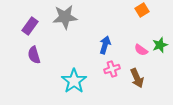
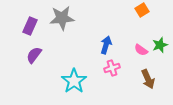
gray star: moved 3 px left, 1 px down
purple rectangle: rotated 12 degrees counterclockwise
blue arrow: moved 1 px right
purple semicircle: rotated 54 degrees clockwise
pink cross: moved 1 px up
brown arrow: moved 11 px right, 1 px down
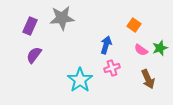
orange square: moved 8 px left, 15 px down; rotated 24 degrees counterclockwise
green star: moved 3 px down
cyan star: moved 6 px right, 1 px up
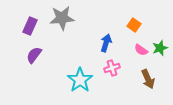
blue arrow: moved 2 px up
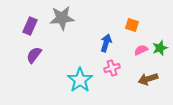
orange square: moved 2 px left; rotated 16 degrees counterclockwise
pink semicircle: rotated 120 degrees clockwise
brown arrow: rotated 96 degrees clockwise
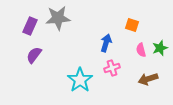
gray star: moved 4 px left
pink semicircle: rotated 80 degrees counterclockwise
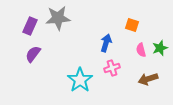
purple semicircle: moved 1 px left, 1 px up
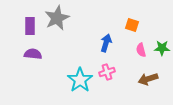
gray star: moved 1 px left; rotated 20 degrees counterclockwise
purple rectangle: rotated 24 degrees counterclockwise
green star: moved 2 px right; rotated 21 degrees clockwise
purple semicircle: rotated 60 degrees clockwise
pink cross: moved 5 px left, 4 px down
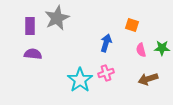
pink cross: moved 1 px left, 1 px down
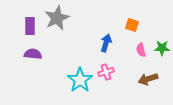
pink cross: moved 1 px up
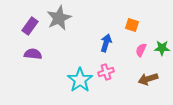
gray star: moved 2 px right
purple rectangle: rotated 36 degrees clockwise
pink semicircle: rotated 40 degrees clockwise
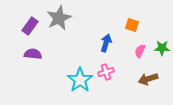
pink semicircle: moved 1 px left, 1 px down
